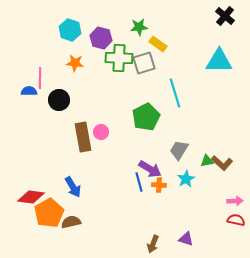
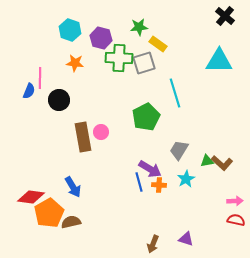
blue semicircle: rotated 112 degrees clockwise
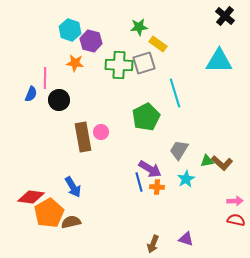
purple hexagon: moved 10 px left, 3 px down
green cross: moved 7 px down
pink line: moved 5 px right
blue semicircle: moved 2 px right, 3 px down
orange cross: moved 2 px left, 2 px down
